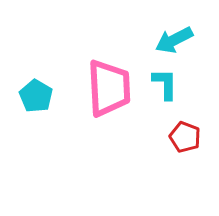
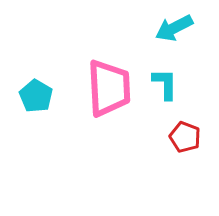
cyan arrow: moved 12 px up
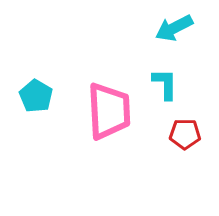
pink trapezoid: moved 23 px down
red pentagon: moved 3 px up; rotated 20 degrees counterclockwise
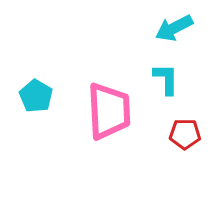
cyan L-shape: moved 1 px right, 5 px up
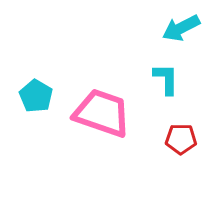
cyan arrow: moved 7 px right
pink trapezoid: moved 7 px left, 2 px down; rotated 68 degrees counterclockwise
red pentagon: moved 4 px left, 5 px down
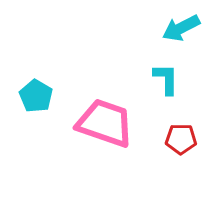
pink trapezoid: moved 3 px right, 10 px down
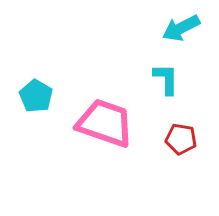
red pentagon: rotated 8 degrees clockwise
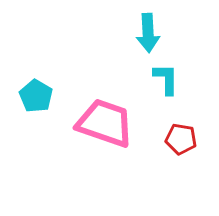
cyan arrow: moved 33 px left, 5 px down; rotated 66 degrees counterclockwise
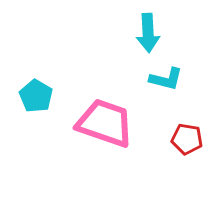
cyan L-shape: rotated 104 degrees clockwise
red pentagon: moved 6 px right
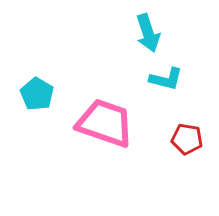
cyan arrow: rotated 15 degrees counterclockwise
cyan pentagon: moved 1 px right, 2 px up
